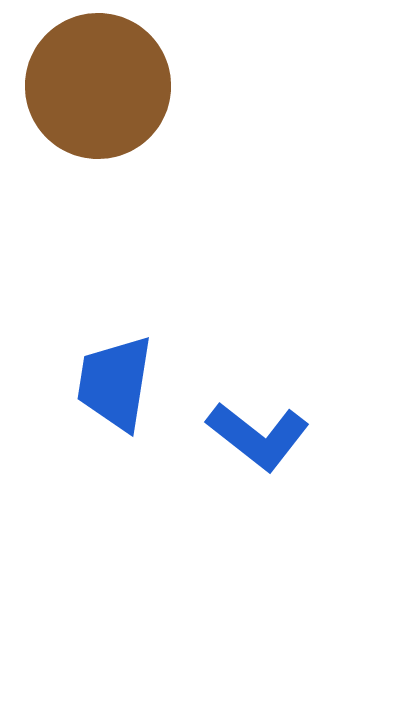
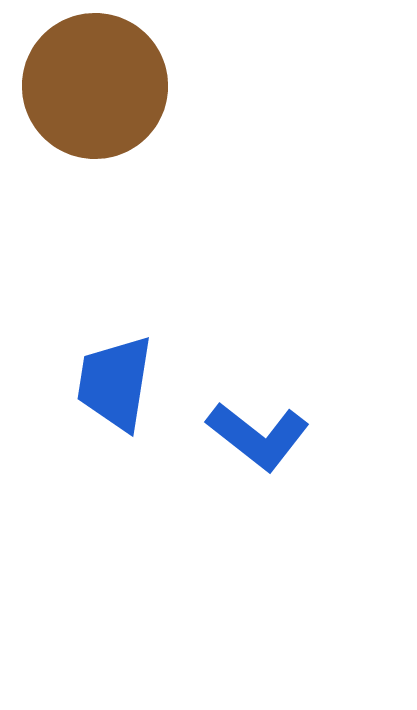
brown circle: moved 3 px left
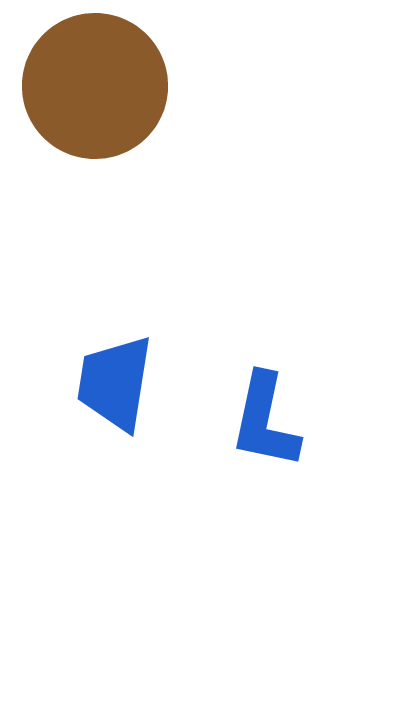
blue L-shape: moved 7 px right, 15 px up; rotated 64 degrees clockwise
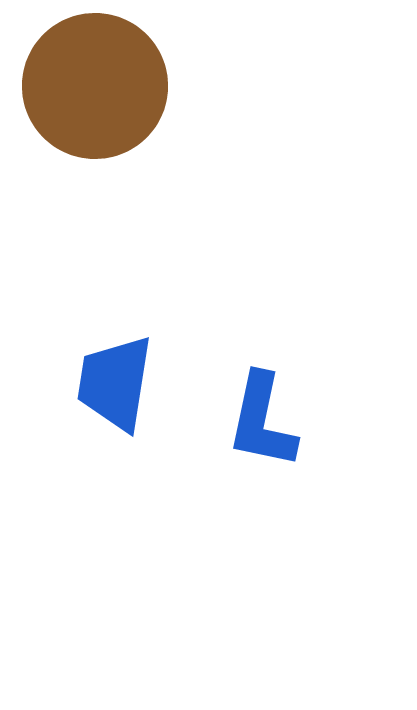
blue L-shape: moved 3 px left
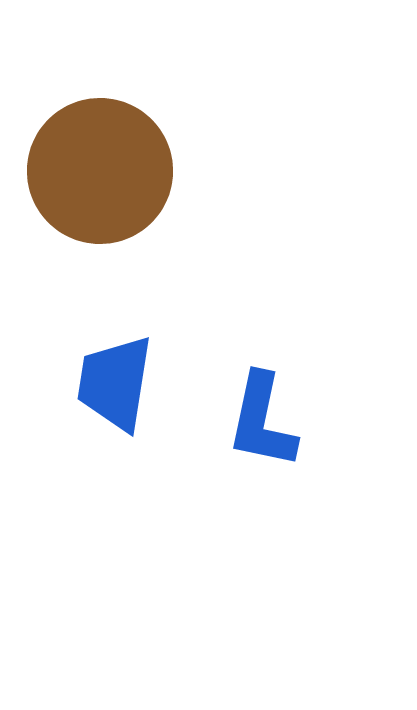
brown circle: moved 5 px right, 85 px down
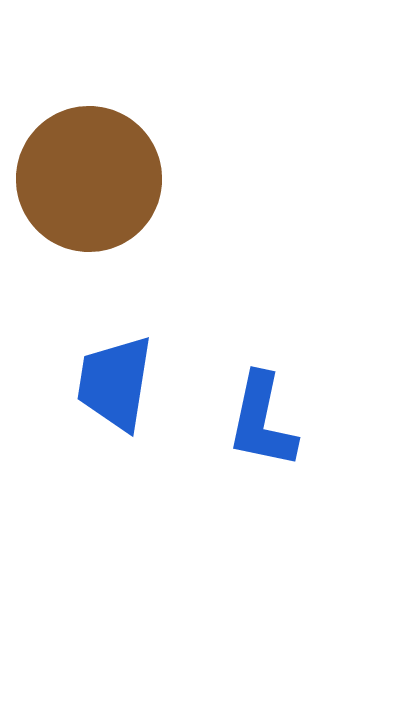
brown circle: moved 11 px left, 8 px down
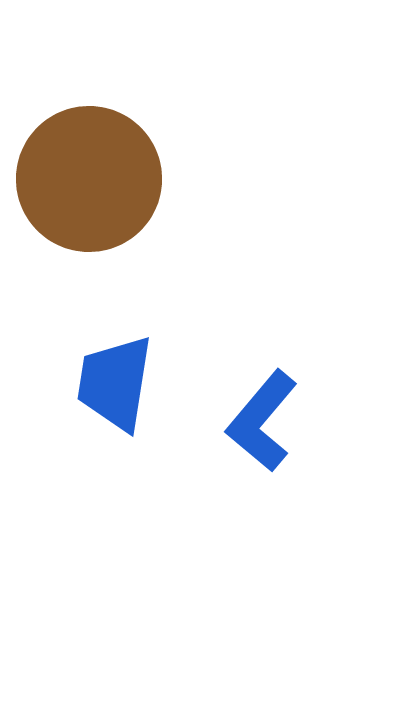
blue L-shape: rotated 28 degrees clockwise
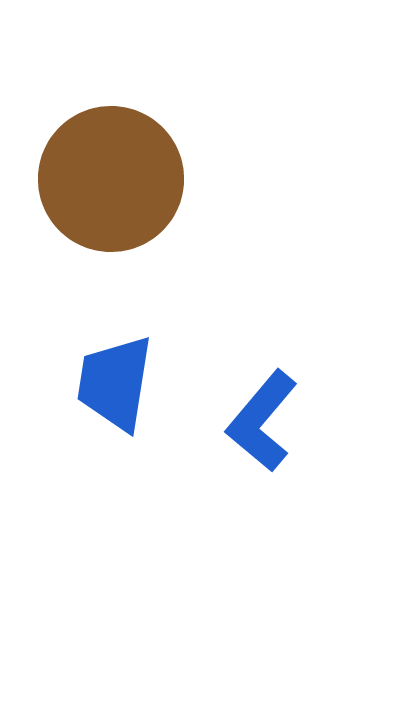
brown circle: moved 22 px right
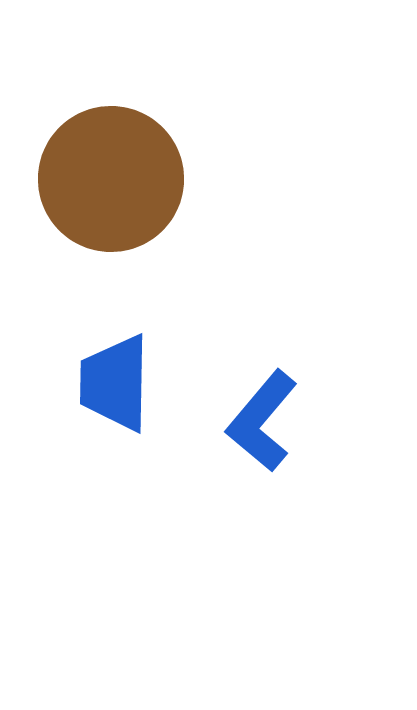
blue trapezoid: rotated 8 degrees counterclockwise
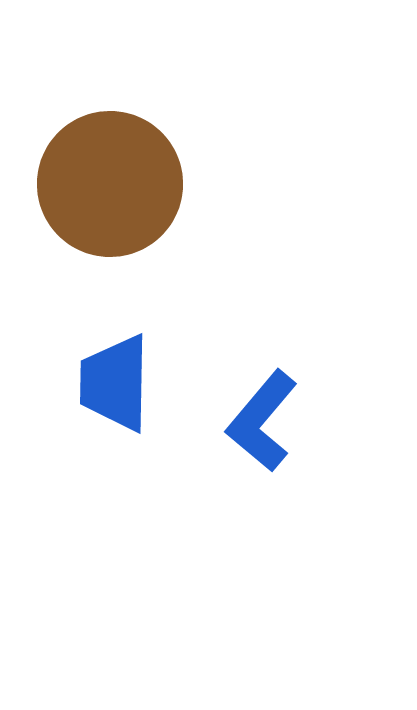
brown circle: moved 1 px left, 5 px down
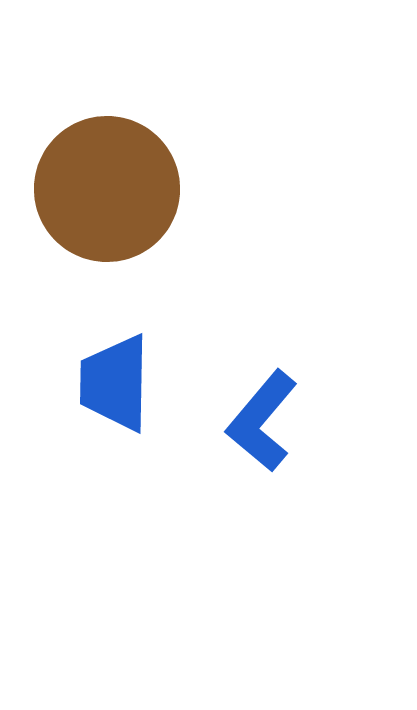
brown circle: moved 3 px left, 5 px down
